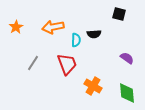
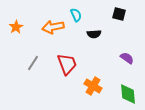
cyan semicircle: moved 25 px up; rotated 24 degrees counterclockwise
green diamond: moved 1 px right, 1 px down
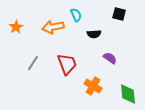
purple semicircle: moved 17 px left
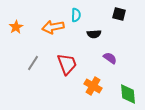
cyan semicircle: rotated 24 degrees clockwise
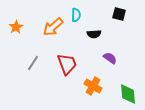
orange arrow: rotated 30 degrees counterclockwise
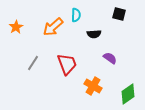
green diamond: rotated 60 degrees clockwise
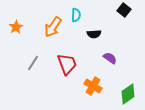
black square: moved 5 px right, 4 px up; rotated 24 degrees clockwise
orange arrow: rotated 15 degrees counterclockwise
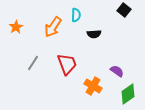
purple semicircle: moved 7 px right, 13 px down
